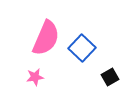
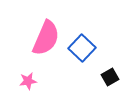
pink star: moved 7 px left, 4 px down
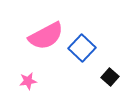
pink semicircle: moved 2 px up; rotated 39 degrees clockwise
black square: rotated 18 degrees counterclockwise
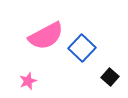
pink star: rotated 12 degrees counterclockwise
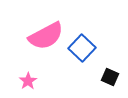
black square: rotated 18 degrees counterclockwise
pink star: rotated 12 degrees counterclockwise
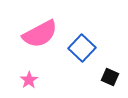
pink semicircle: moved 6 px left, 2 px up
pink star: moved 1 px right, 1 px up
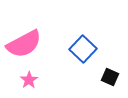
pink semicircle: moved 16 px left, 10 px down
blue square: moved 1 px right, 1 px down
